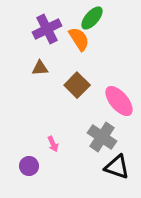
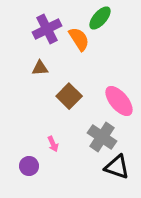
green ellipse: moved 8 px right
brown square: moved 8 px left, 11 px down
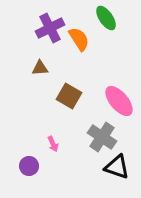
green ellipse: moved 6 px right; rotated 75 degrees counterclockwise
purple cross: moved 3 px right, 1 px up
brown square: rotated 15 degrees counterclockwise
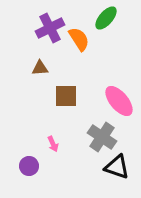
green ellipse: rotated 75 degrees clockwise
brown square: moved 3 px left; rotated 30 degrees counterclockwise
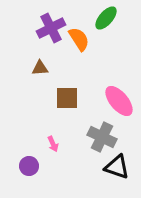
purple cross: moved 1 px right
brown square: moved 1 px right, 2 px down
gray cross: rotated 8 degrees counterclockwise
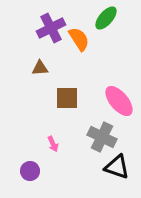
purple circle: moved 1 px right, 5 px down
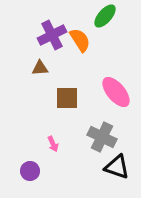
green ellipse: moved 1 px left, 2 px up
purple cross: moved 1 px right, 7 px down
orange semicircle: moved 1 px right, 1 px down
pink ellipse: moved 3 px left, 9 px up
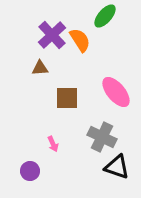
purple cross: rotated 16 degrees counterclockwise
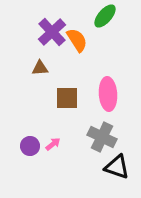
purple cross: moved 3 px up
orange semicircle: moved 3 px left
pink ellipse: moved 8 px left, 2 px down; rotated 36 degrees clockwise
pink arrow: rotated 105 degrees counterclockwise
purple circle: moved 25 px up
